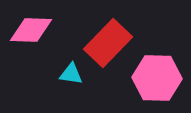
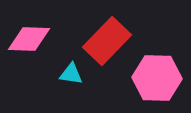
pink diamond: moved 2 px left, 9 px down
red rectangle: moved 1 px left, 2 px up
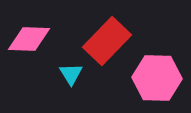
cyan triangle: rotated 50 degrees clockwise
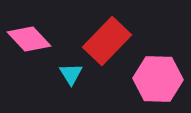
pink diamond: rotated 45 degrees clockwise
pink hexagon: moved 1 px right, 1 px down
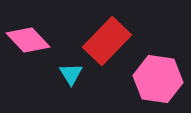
pink diamond: moved 1 px left, 1 px down
pink hexagon: rotated 6 degrees clockwise
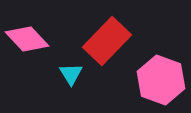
pink diamond: moved 1 px left, 1 px up
pink hexagon: moved 3 px right, 1 px down; rotated 12 degrees clockwise
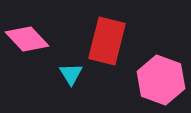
red rectangle: rotated 30 degrees counterclockwise
